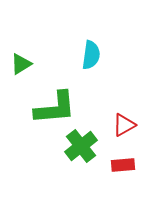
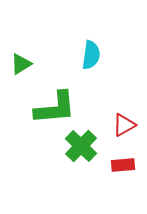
green cross: rotated 8 degrees counterclockwise
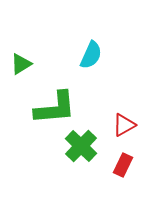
cyan semicircle: rotated 16 degrees clockwise
red rectangle: rotated 60 degrees counterclockwise
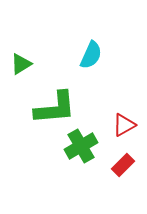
green cross: rotated 16 degrees clockwise
red rectangle: rotated 20 degrees clockwise
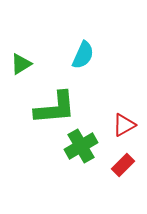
cyan semicircle: moved 8 px left
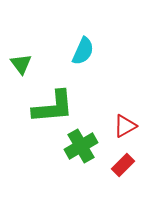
cyan semicircle: moved 4 px up
green triangle: rotated 35 degrees counterclockwise
green L-shape: moved 2 px left, 1 px up
red triangle: moved 1 px right, 1 px down
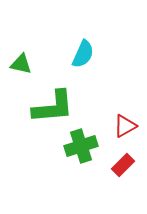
cyan semicircle: moved 3 px down
green triangle: rotated 40 degrees counterclockwise
green cross: rotated 12 degrees clockwise
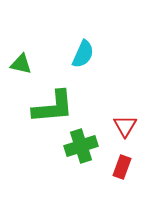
red triangle: rotated 30 degrees counterclockwise
red rectangle: moved 1 px left, 2 px down; rotated 25 degrees counterclockwise
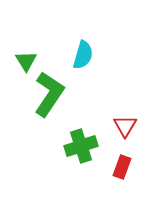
cyan semicircle: moved 1 px down; rotated 8 degrees counterclockwise
green triangle: moved 5 px right, 3 px up; rotated 45 degrees clockwise
green L-shape: moved 4 px left, 13 px up; rotated 51 degrees counterclockwise
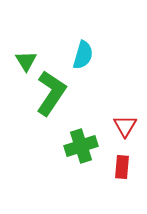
green L-shape: moved 2 px right, 1 px up
red rectangle: rotated 15 degrees counterclockwise
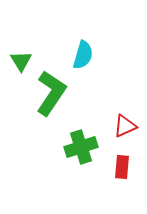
green triangle: moved 5 px left
red triangle: rotated 35 degrees clockwise
green cross: moved 1 px down
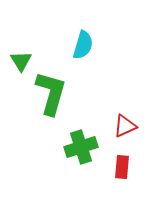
cyan semicircle: moved 10 px up
green L-shape: rotated 18 degrees counterclockwise
